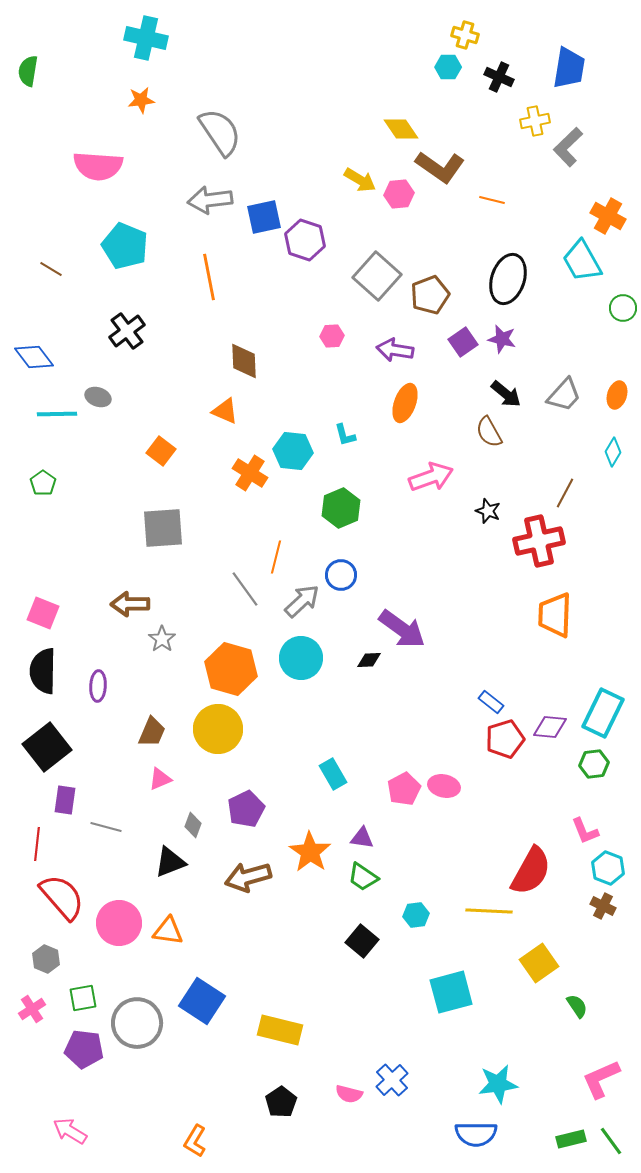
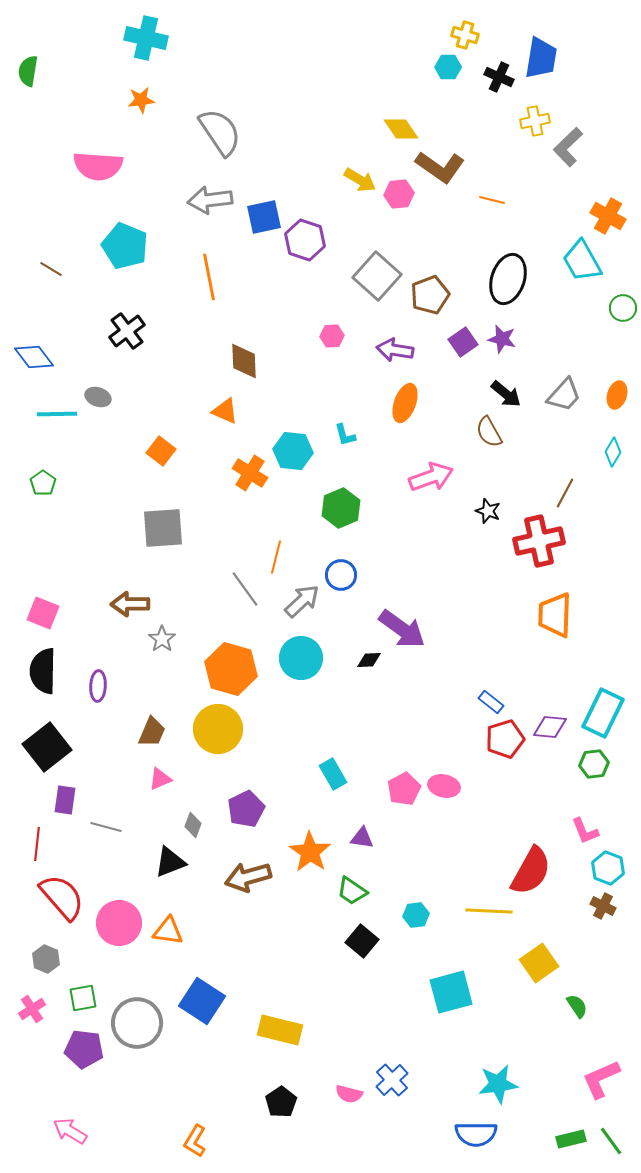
blue trapezoid at (569, 68): moved 28 px left, 10 px up
green trapezoid at (363, 877): moved 11 px left, 14 px down
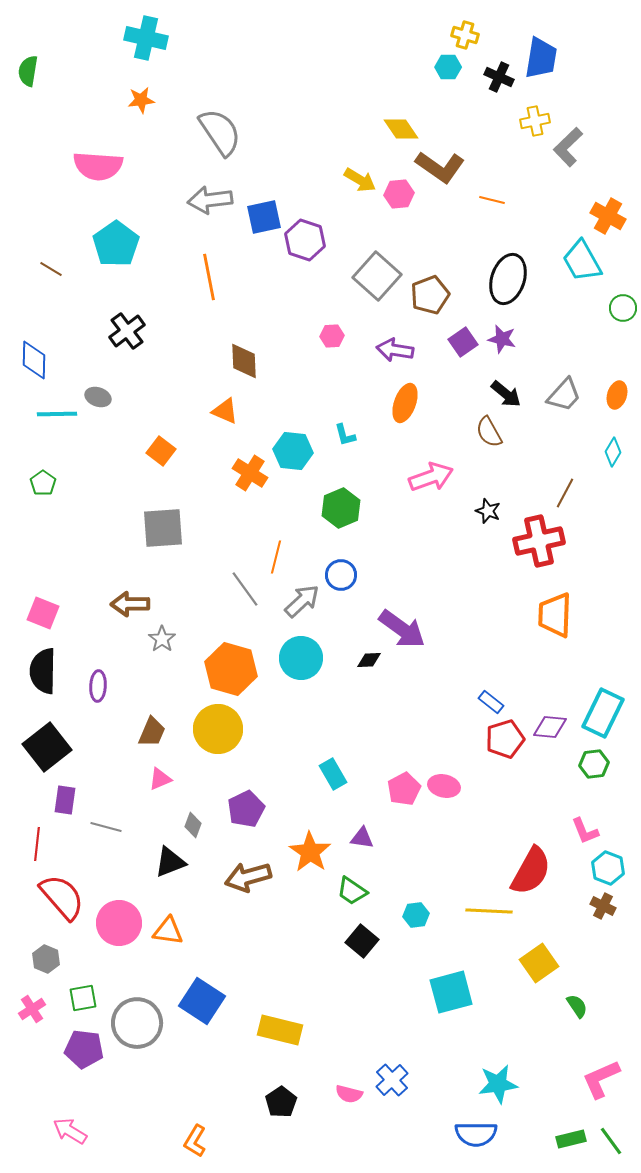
cyan pentagon at (125, 246): moved 9 px left, 2 px up; rotated 15 degrees clockwise
blue diamond at (34, 357): moved 3 px down; rotated 39 degrees clockwise
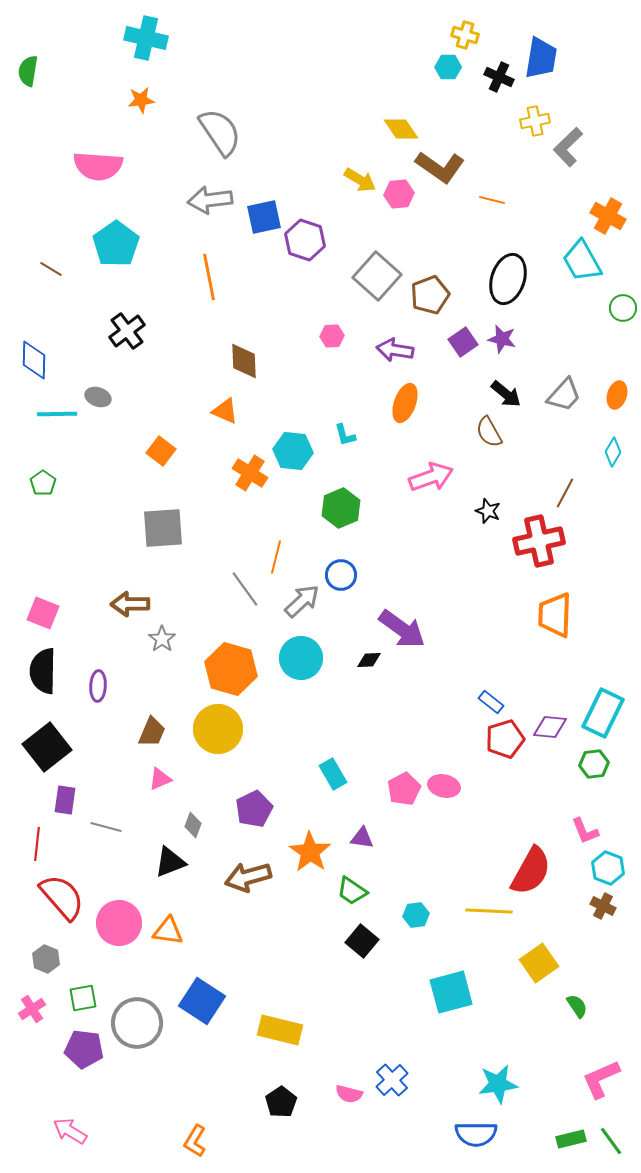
purple pentagon at (246, 809): moved 8 px right
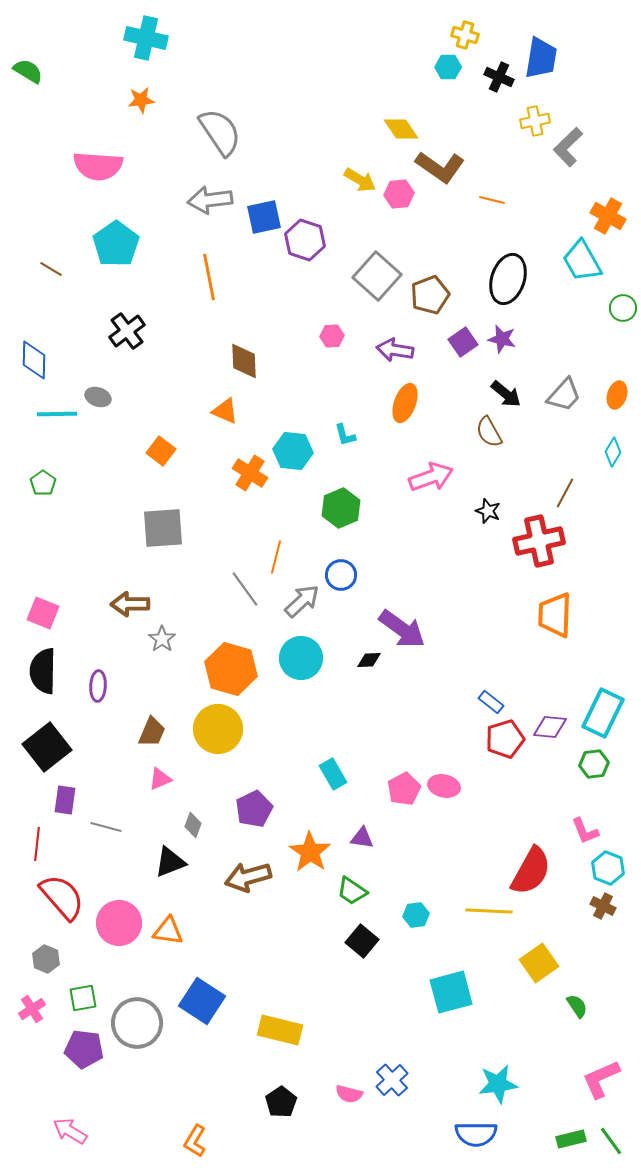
green semicircle at (28, 71): rotated 112 degrees clockwise
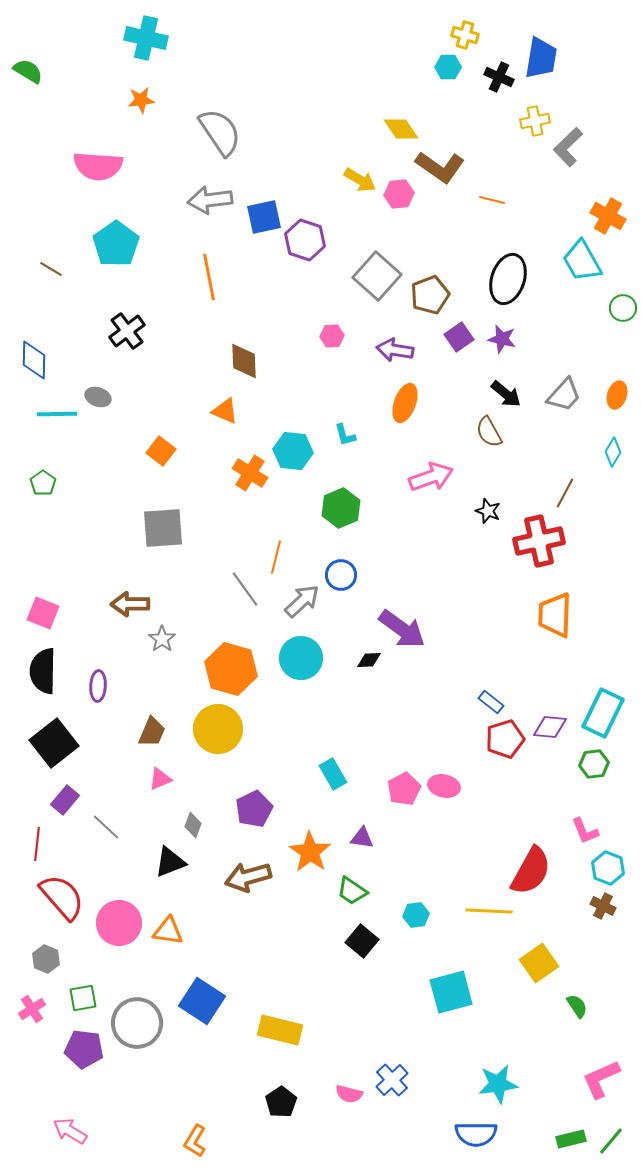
purple square at (463, 342): moved 4 px left, 5 px up
black square at (47, 747): moved 7 px right, 4 px up
purple rectangle at (65, 800): rotated 32 degrees clockwise
gray line at (106, 827): rotated 28 degrees clockwise
green line at (611, 1141): rotated 76 degrees clockwise
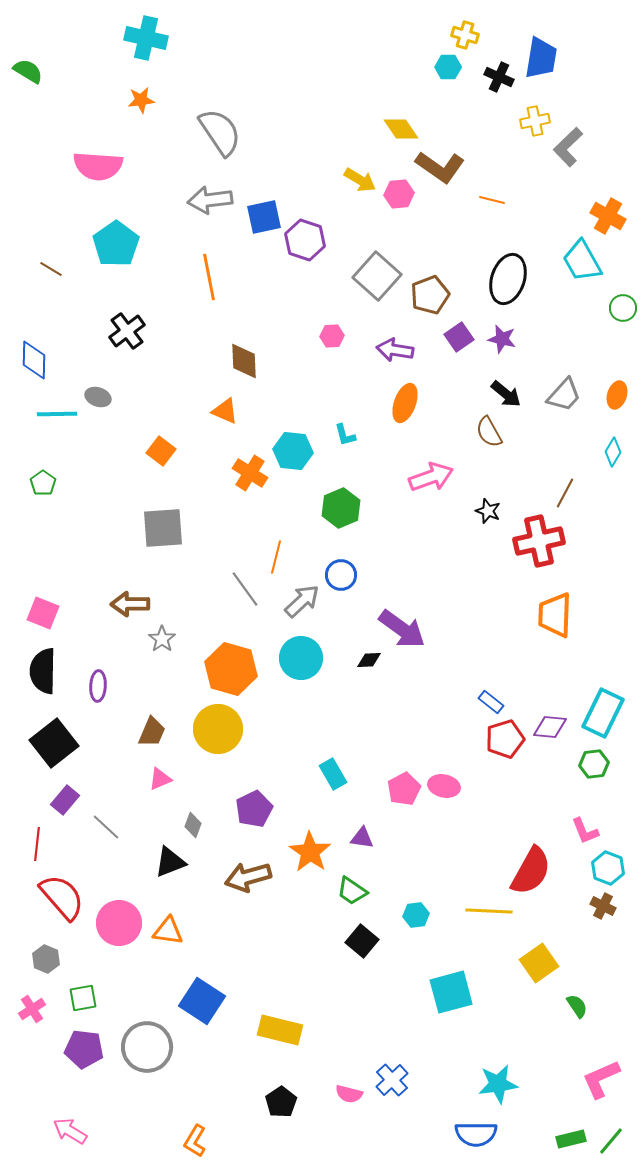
gray circle at (137, 1023): moved 10 px right, 24 px down
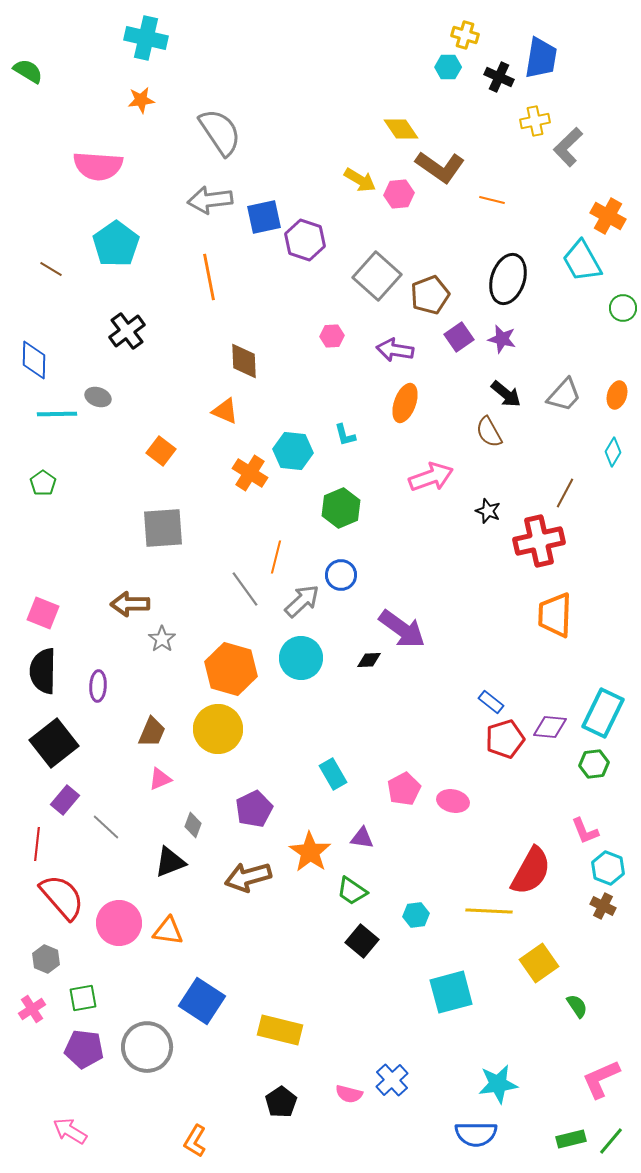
pink ellipse at (444, 786): moved 9 px right, 15 px down
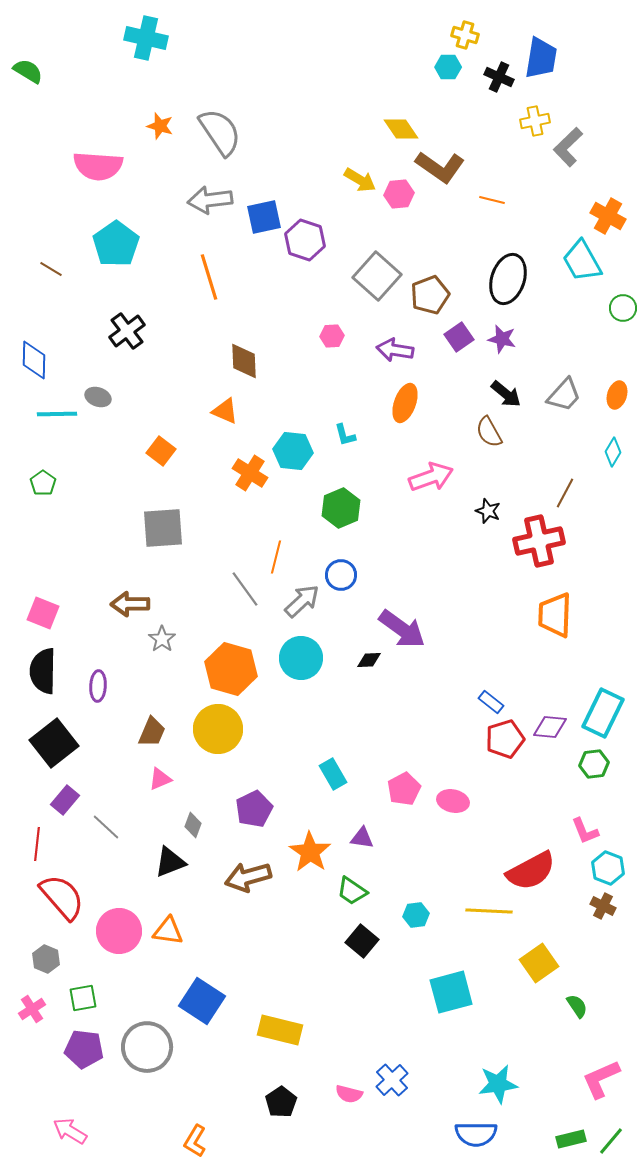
orange star at (141, 100): moved 19 px right, 26 px down; rotated 24 degrees clockwise
orange line at (209, 277): rotated 6 degrees counterclockwise
red semicircle at (531, 871): rotated 33 degrees clockwise
pink circle at (119, 923): moved 8 px down
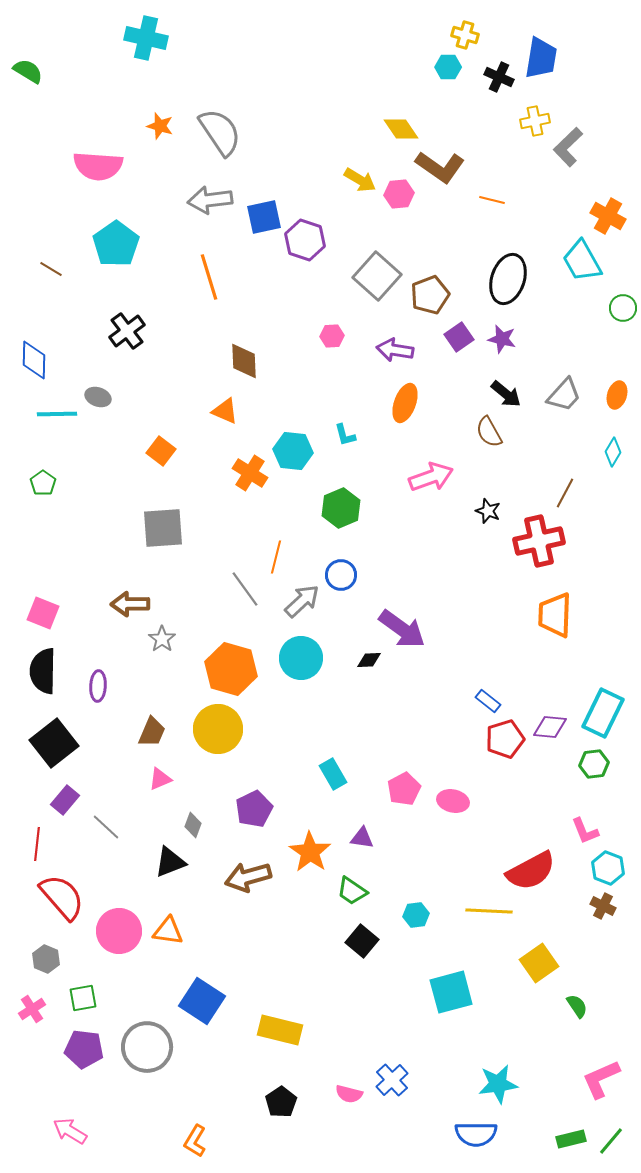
blue rectangle at (491, 702): moved 3 px left, 1 px up
